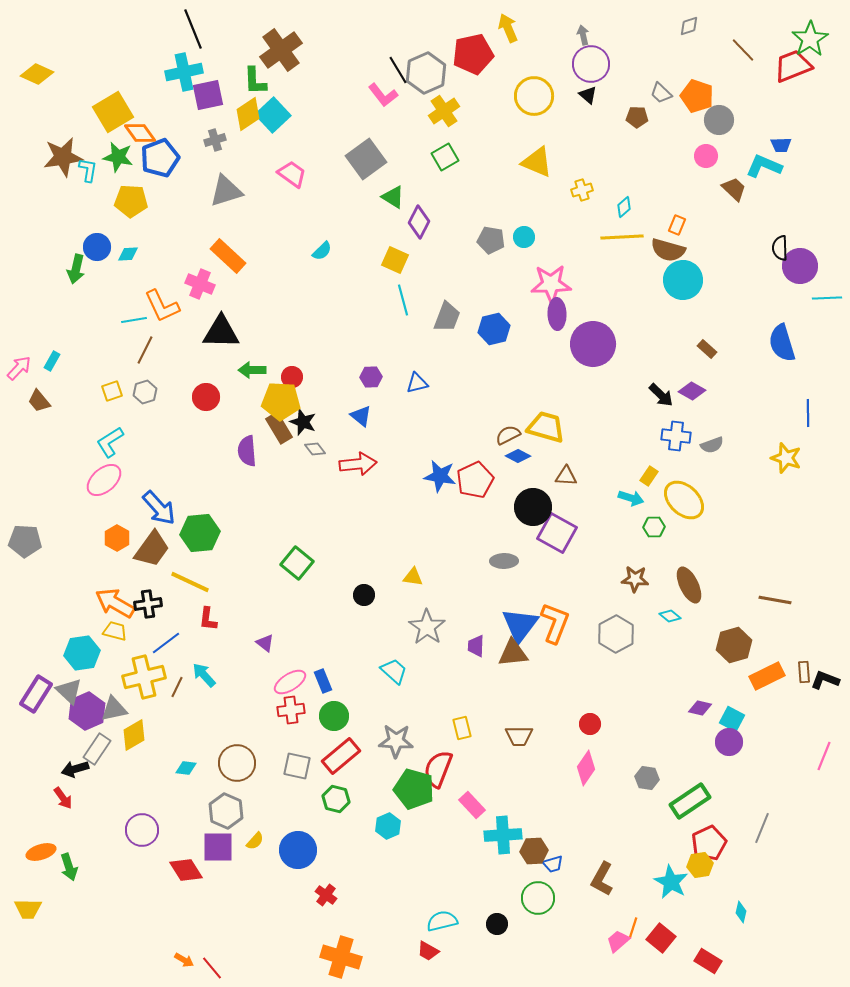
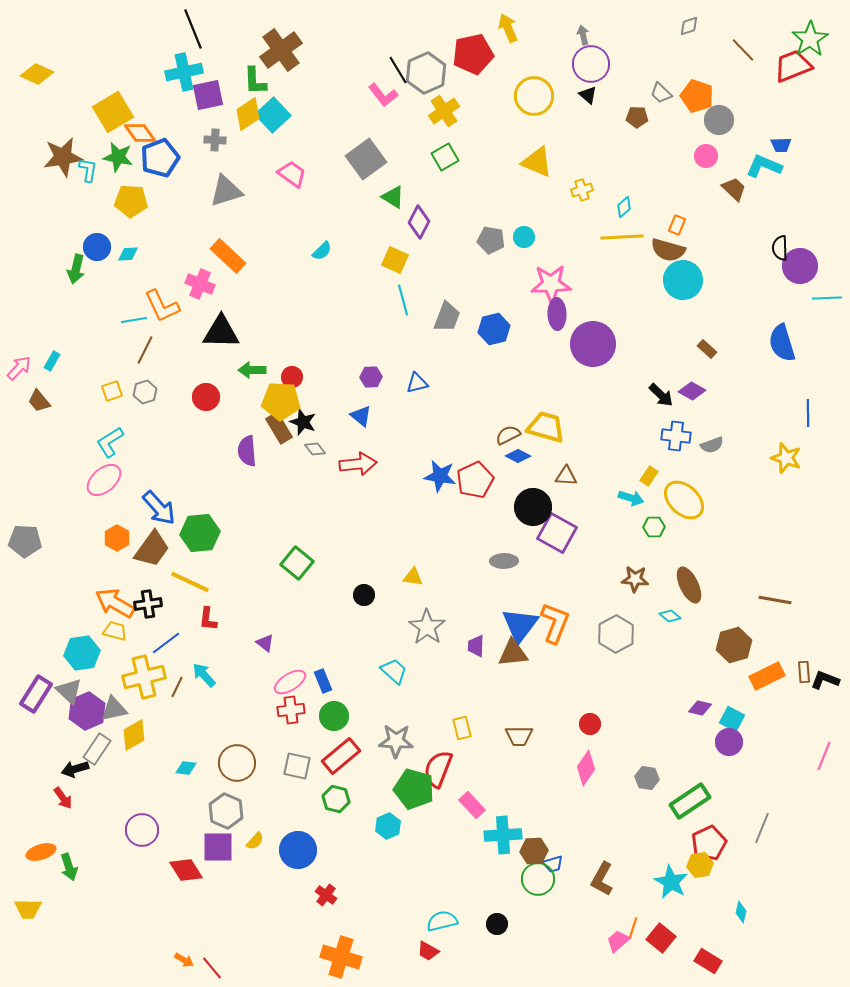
gray cross at (215, 140): rotated 20 degrees clockwise
green circle at (538, 898): moved 19 px up
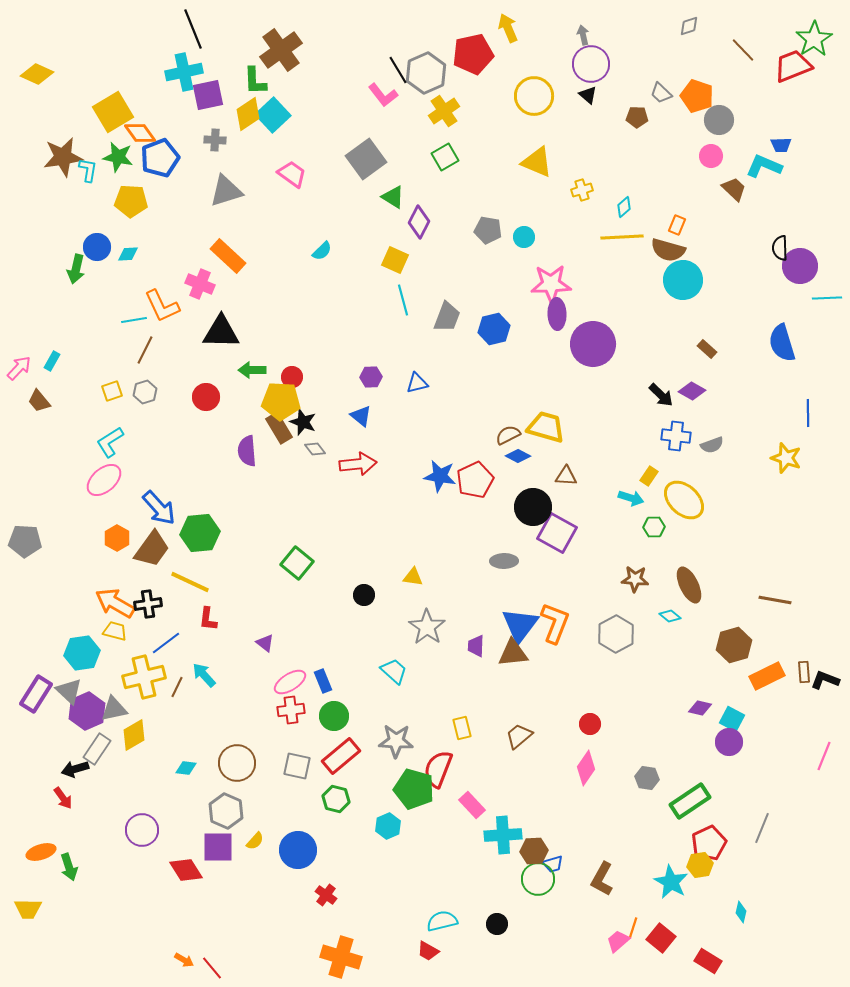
green star at (810, 39): moved 4 px right
pink circle at (706, 156): moved 5 px right
gray pentagon at (491, 240): moved 3 px left, 10 px up
brown trapezoid at (519, 736): rotated 140 degrees clockwise
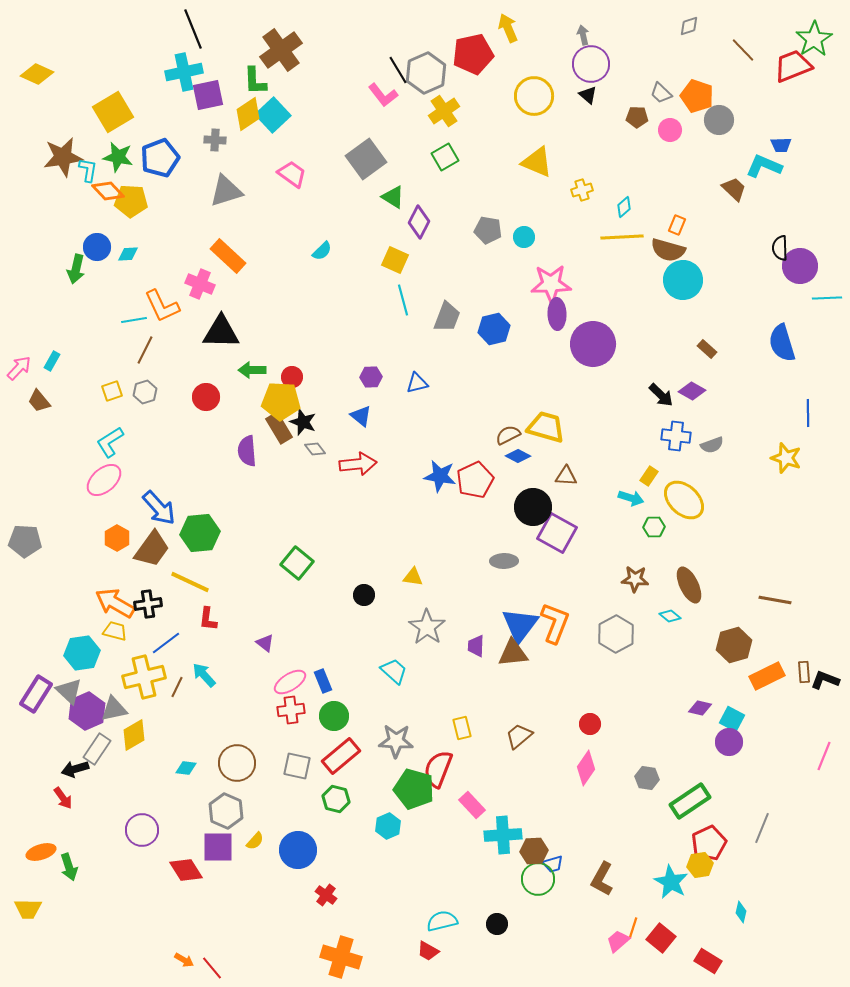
orange diamond at (140, 133): moved 32 px left, 58 px down; rotated 8 degrees counterclockwise
pink circle at (711, 156): moved 41 px left, 26 px up
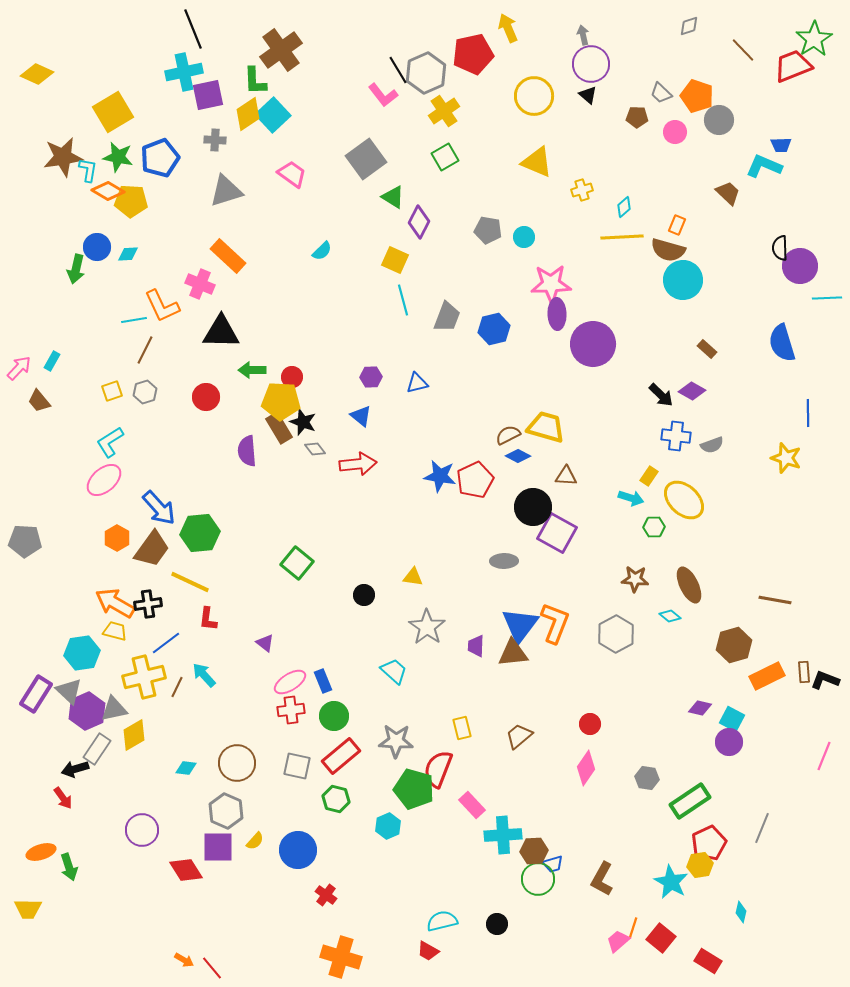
pink circle at (670, 130): moved 5 px right, 2 px down
brown trapezoid at (734, 189): moved 6 px left, 4 px down
orange diamond at (108, 191): rotated 16 degrees counterclockwise
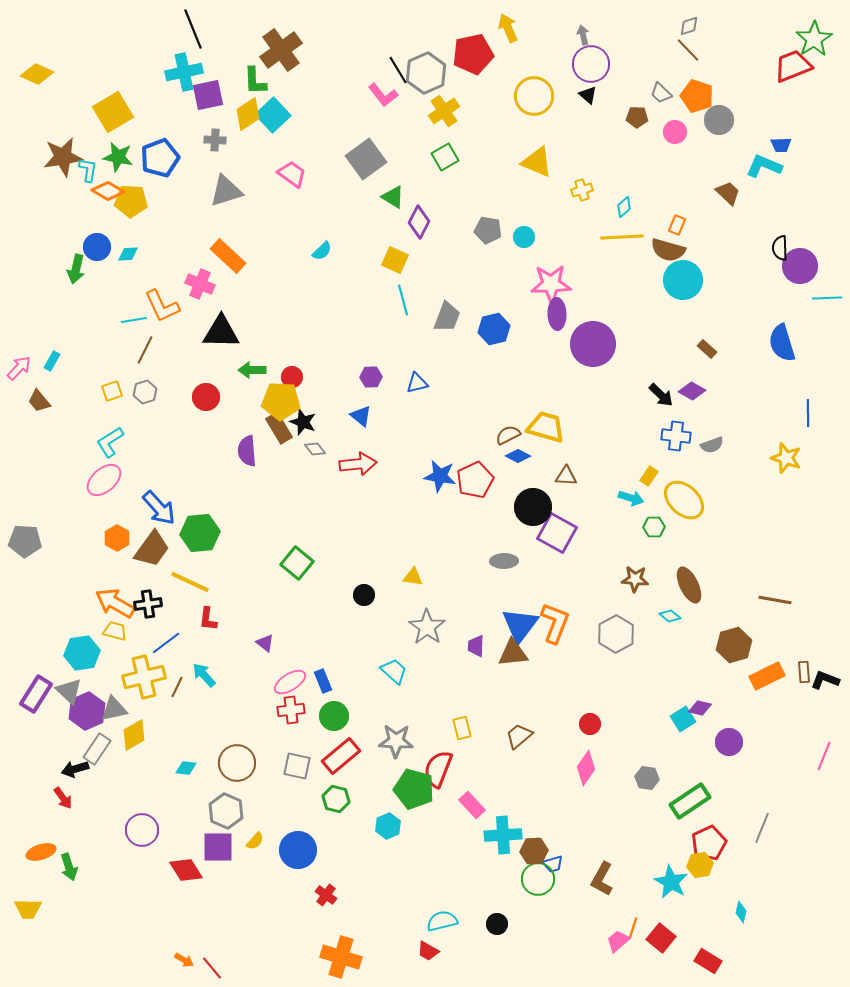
brown line at (743, 50): moved 55 px left
cyan square at (732, 719): moved 49 px left; rotated 30 degrees clockwise
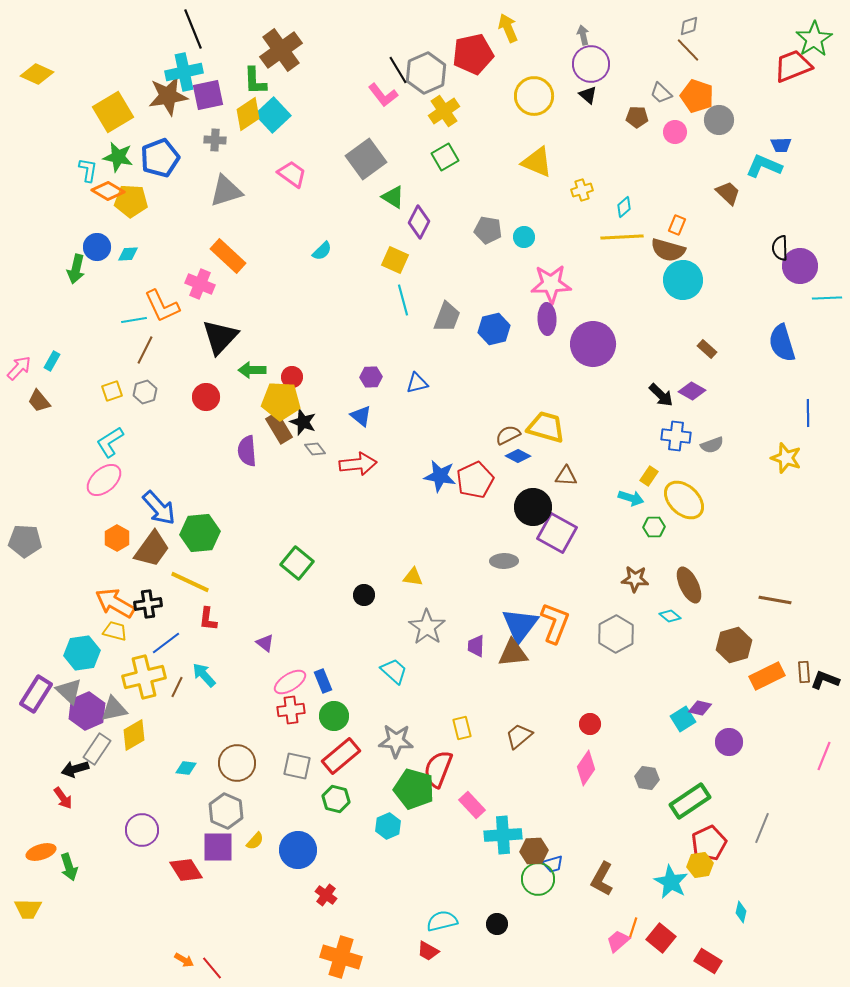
brown star at (63, 157): moved 105 px right, 61 px up
purple ellipse at (557, 314): moved 10 px left, 5 px down
black triangle at (221, 332): moved 1 px left, 5 px down; rotated 48 degrees counterclockwise
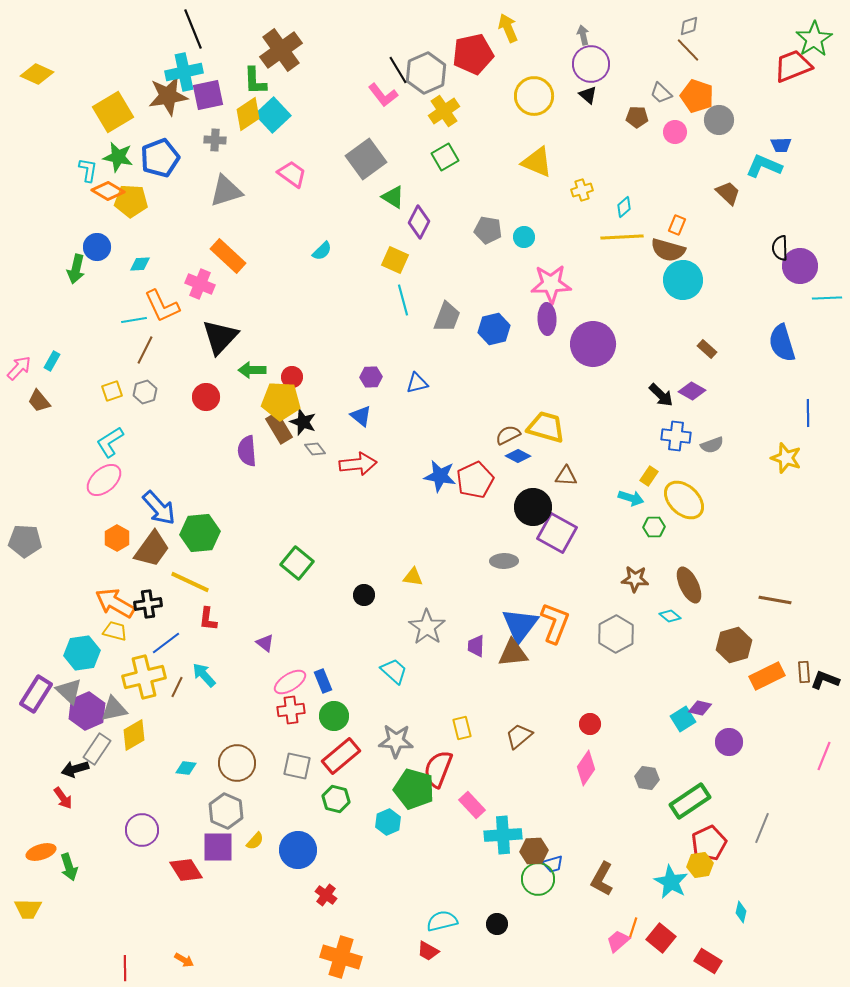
cyan diamond at (128, 254): moved 12 px right, 10 px down
cyan hexagon at (388, 826): moved 4 px up
red line at (212, 968): moved 87 px left; rotated 40 degrees clockwise
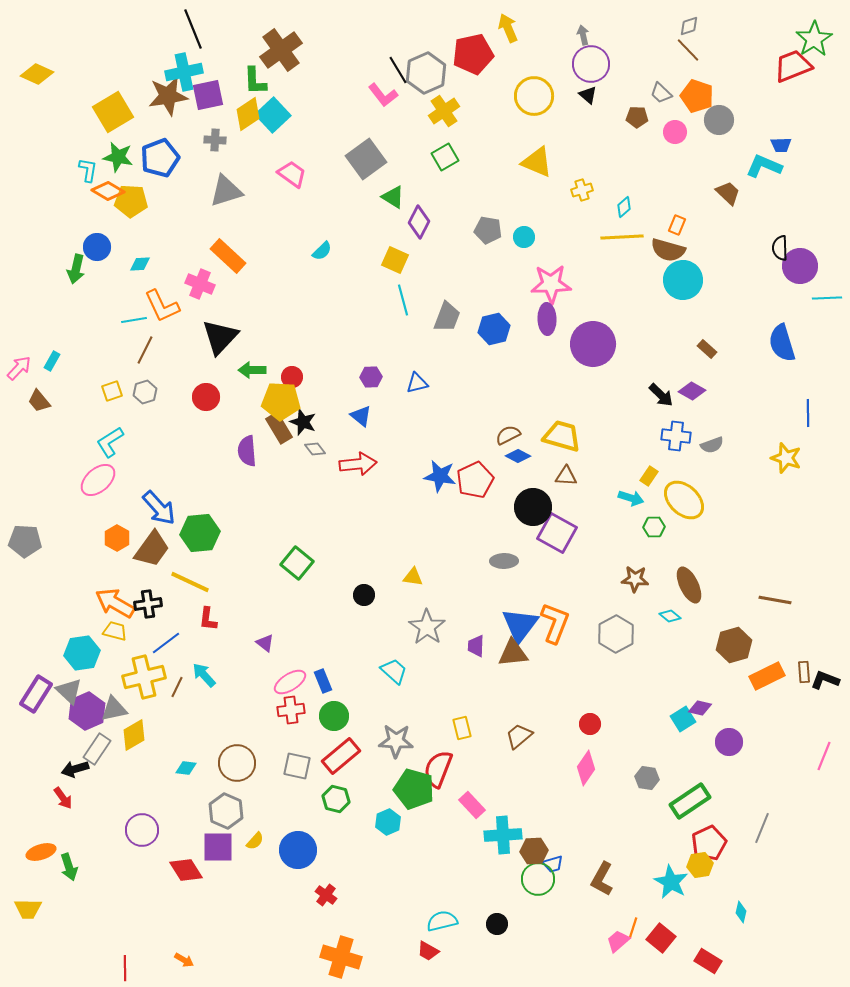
yellow trapezoid at (546, 427): moved 16 px right, 9 px down
pink ellipse at (104, 480): moved 6 px left
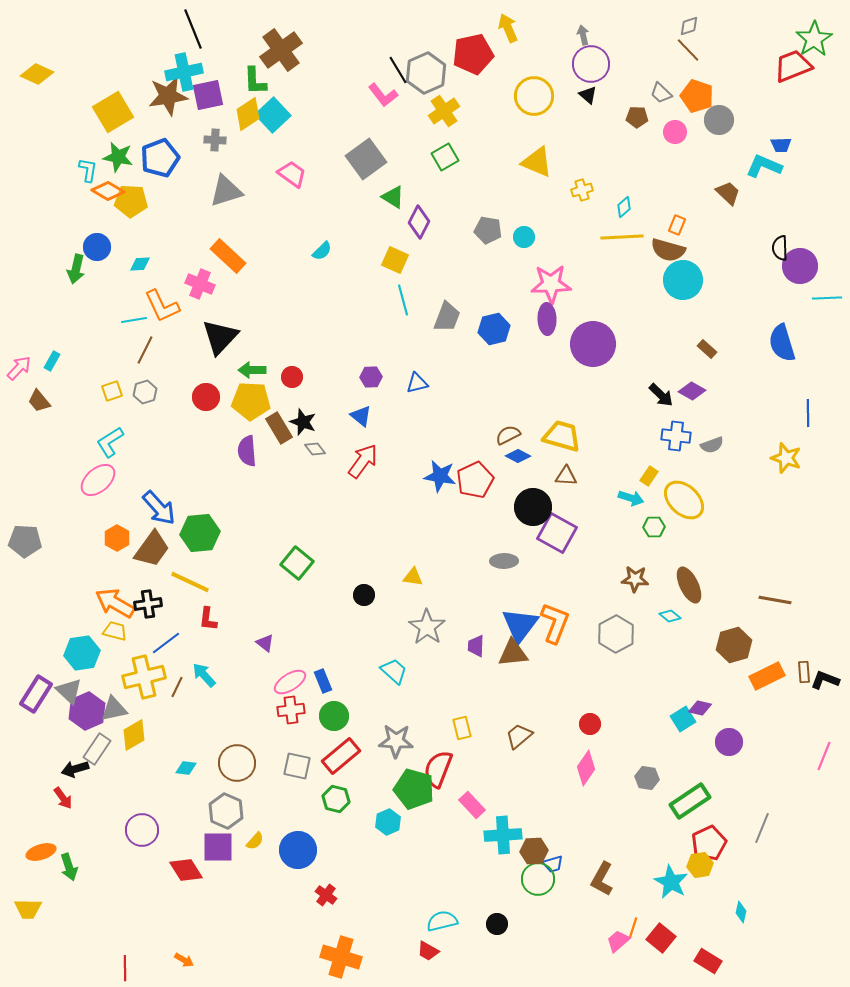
yellow pentagon at (281, 401): moved 30 px left
red arrow at (358, 464): moved 5 px right, 3 px up; rotated 48 degrees counterclockwise
